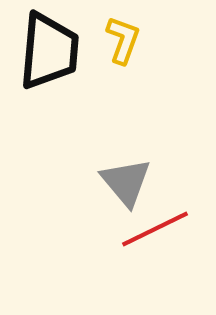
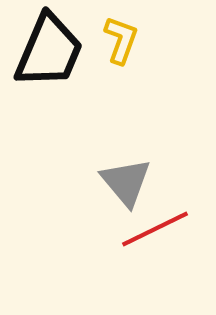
yellow L-shape: moved 2 px left
black trapezoid: rotated 18 degrees clockwise
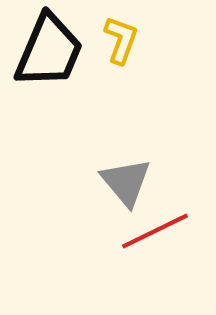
red line: moved 2 px down
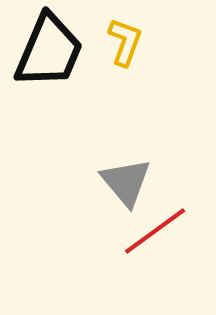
yellow L-shape: moved 4 px right, 2 px down
red line: rotated 10 degrees counterclockwise
